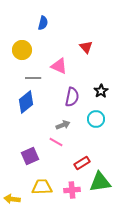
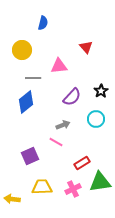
pink triangle: rotated 30 degrees counterclockwise
purple semicircle: rotated 30 degrees clockwise
pink cross: moved 1 px right, 1 px up; rotated 21 degrees counterclockwise
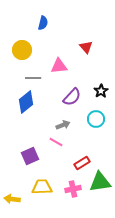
pink cross: rotated 14 degrees clockwise
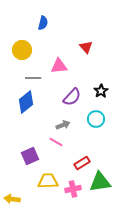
yellow trapezoid: moved 6 px right, 6 px up
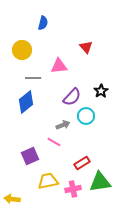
cyan circle: moved 10 px left, 3 px up
pink line: moved 2 px left
yellow trapezoid: rotated 10 degrees counterclockwise
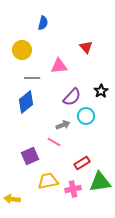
gray line: moved 1 px left
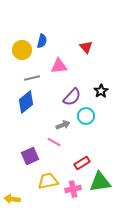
blue semicircle: moved 1 px left, 18 px down
gray line: rotated 14 degrees counterclockwise
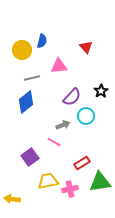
purple square: moved 1 px down; rotated 12 degrees counterclockwise
pink cross: moved 3 px left
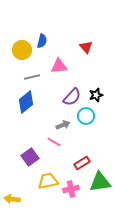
gray line: moved 1 px up
black star: moved 5 px left, 4 px down; rotated 16 degrees clockwise
pink cross: moved 1 px right
